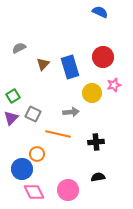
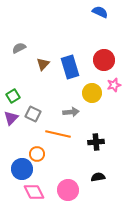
red circle: moved 1 px right, 3 px down
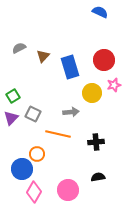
brown triangle: moved 8 px up
pink diamond: rotated 55 degrees clockwise
